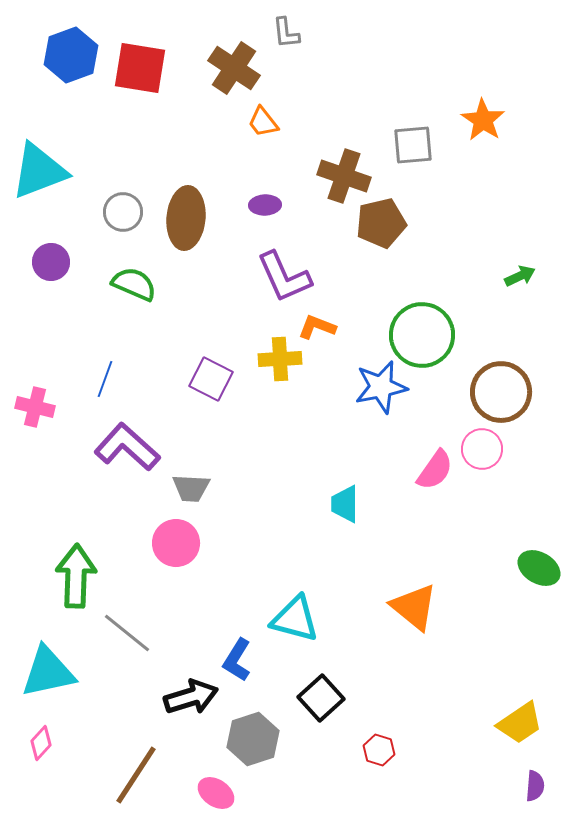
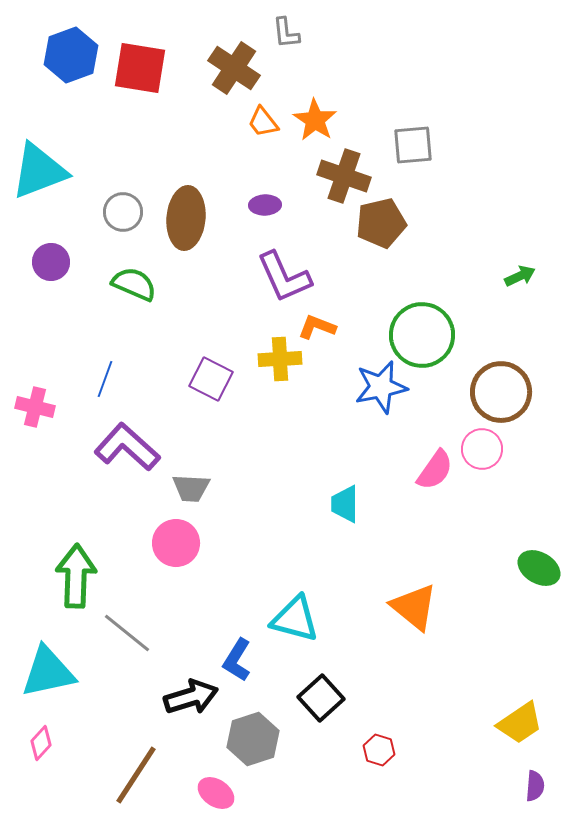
orange star at (483, 120): moved 168 px left
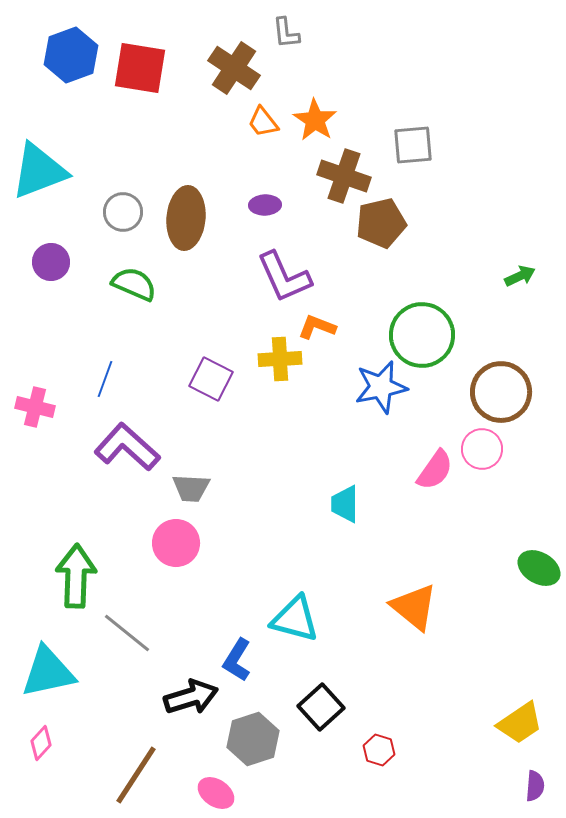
black square at (321, 698): moved 9 px down
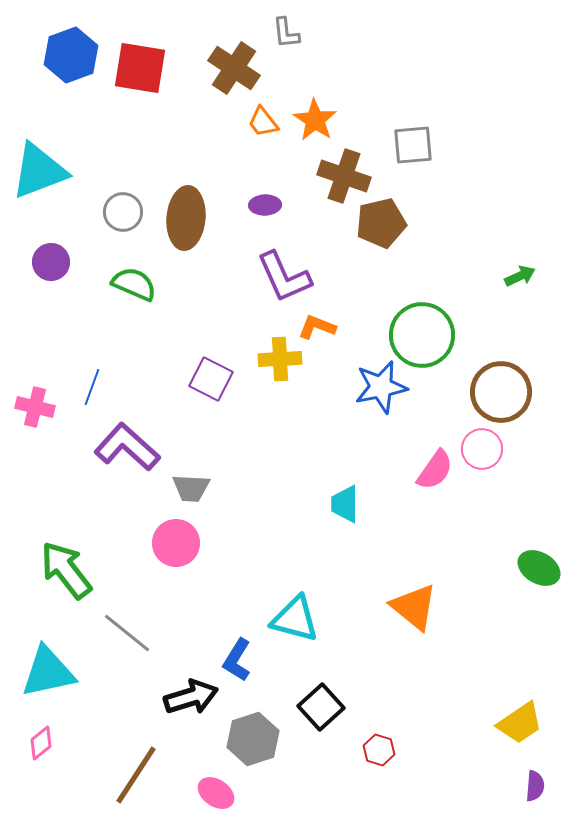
blue line at (105, 379): moved 13 px left, 8 px down
green arrow at (76, 576): moved 10 px left, 6 px up; rotated 40 degrees counterclockwise
pink diamond at (41, 743): rotated 8 degrees clockwise
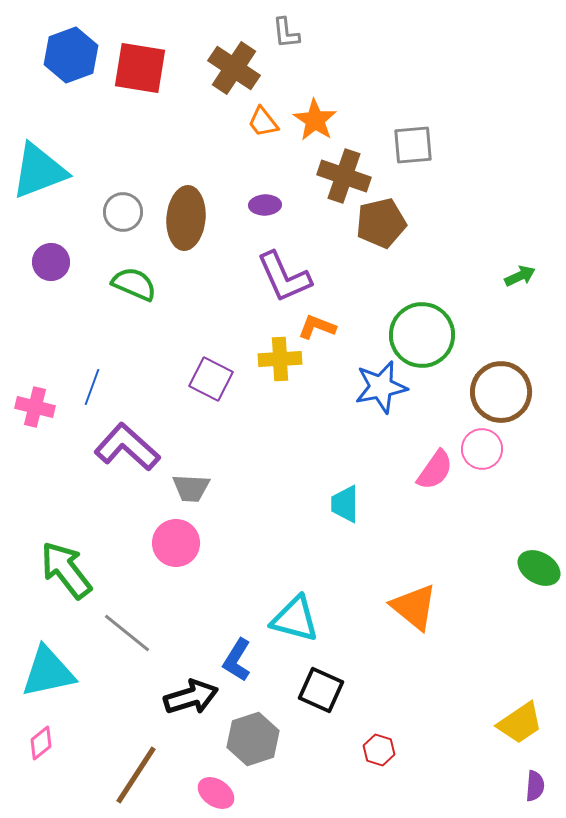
black square at (321, 707): moved 17 px up; rotated 24 degrees counterclockwise
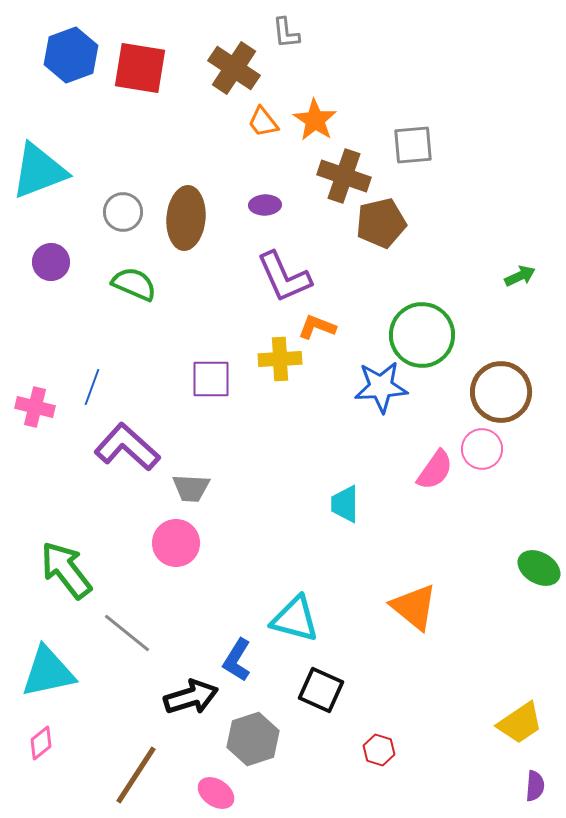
purple square at (211, 379): rotated 27 degrees counterclockwise
blue star at (381, 387): rotated 8 degrees clockwise
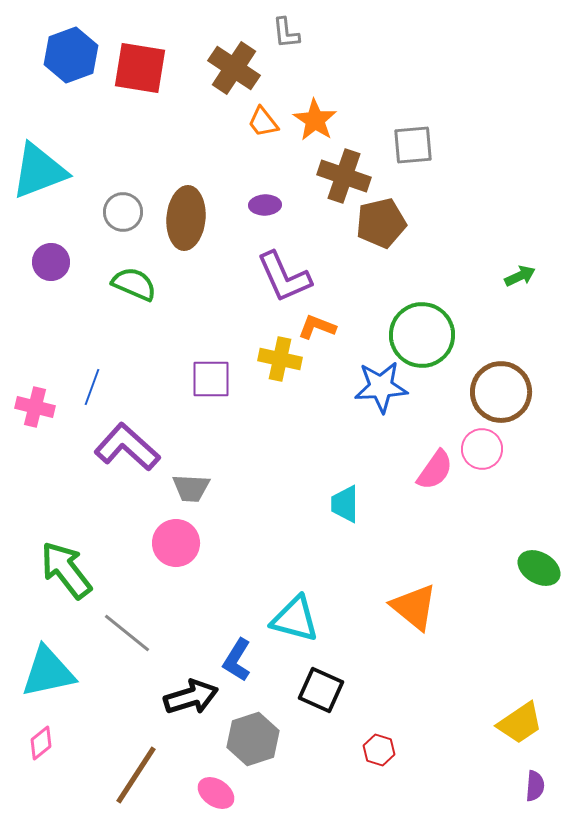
yellow cross at (280, 359): rotated 15 degrees clockwise
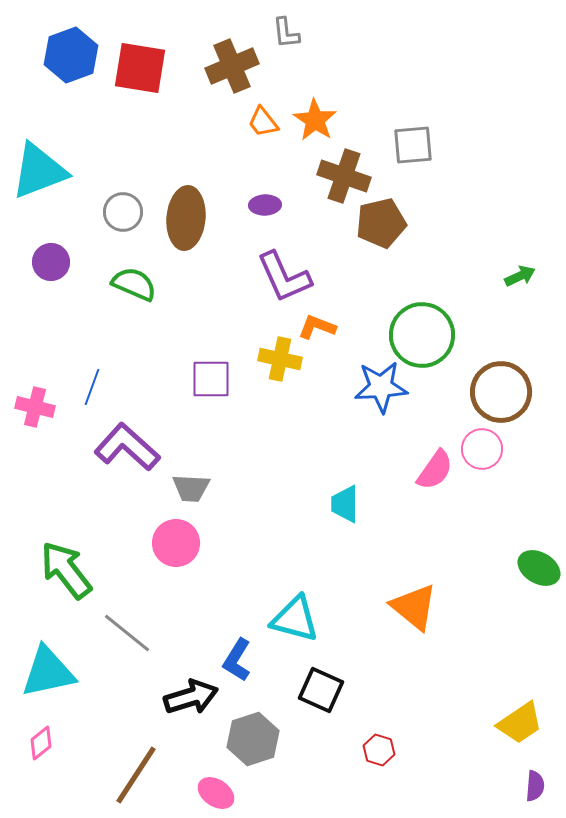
brown cross at (234, 68): moved 2 px left, 2 px up; rotated 33 degrees clockwise
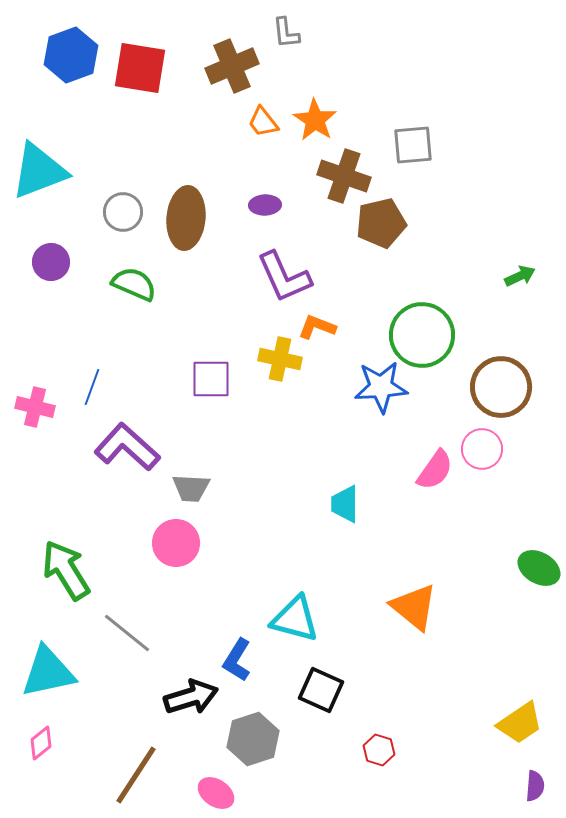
brown circle at (501, 392): moved 5 px up
green arrow at (66, 570): rotated 6 degrees clockwise
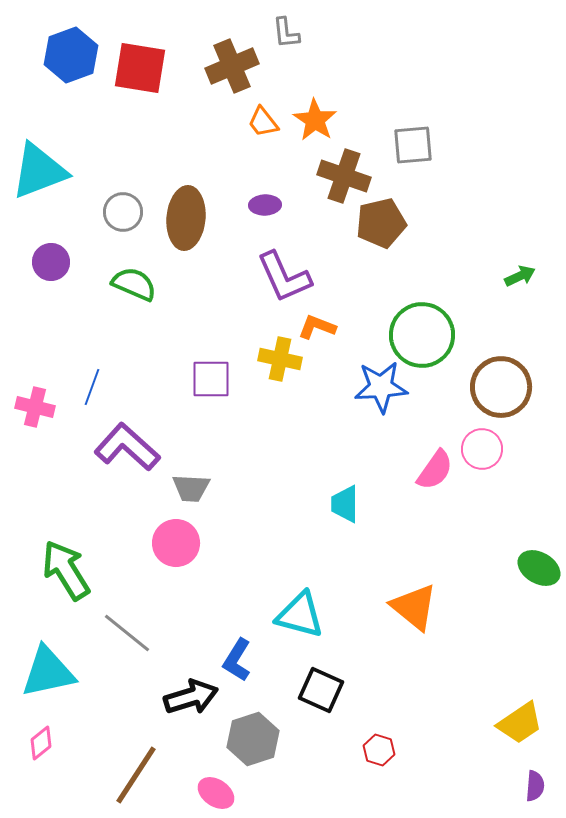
cyan triangle at (295, 619): moved 5 px right, 4 px up
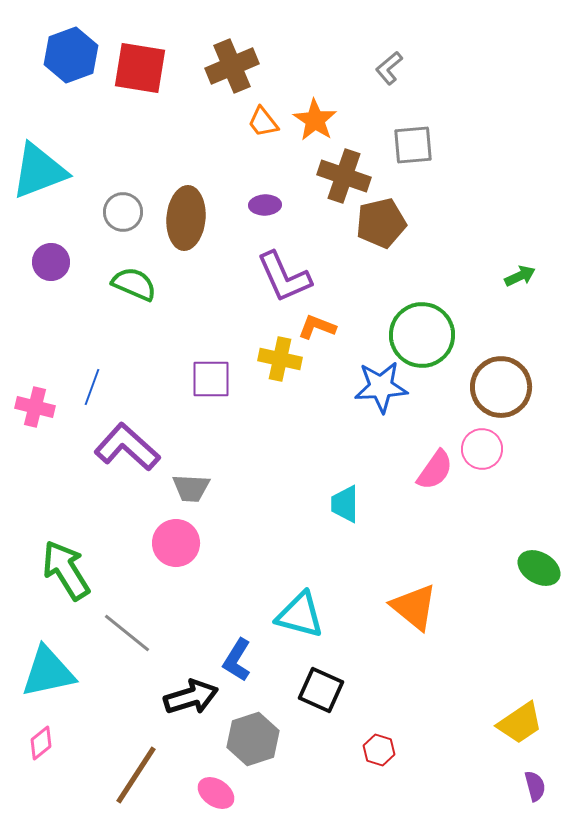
gray L-shape at (286, 33): moved 103 px right, 35 px down; rotated 56 degrees clockwise
purple semicircle at (535, 786): rotated 20 degrees counterclockwise
